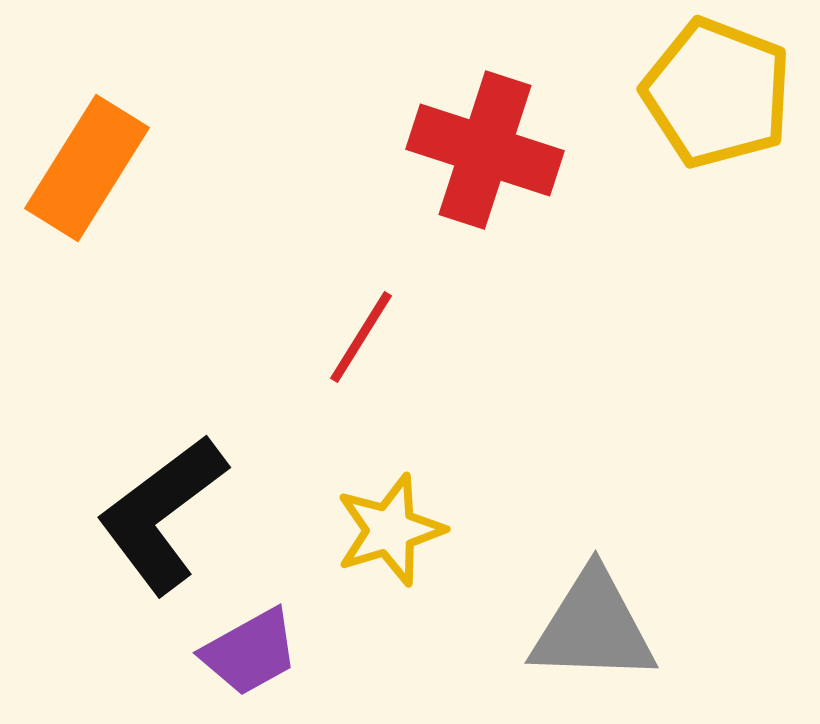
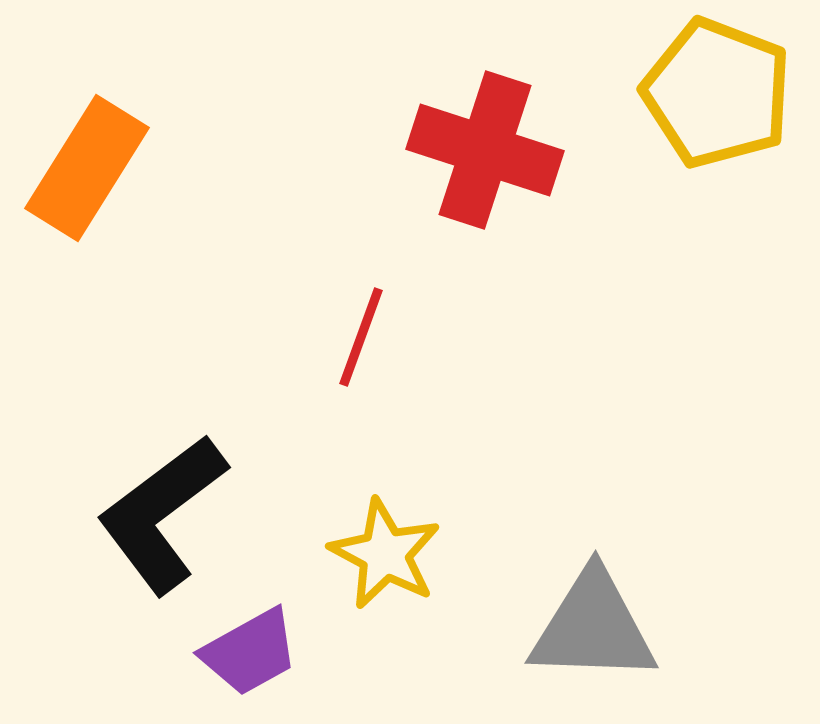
red line: rotated 12 degrees counterclockwise
yellow star: moved 5 px left, 24 px down; rotated 27 degrees counterclockwise
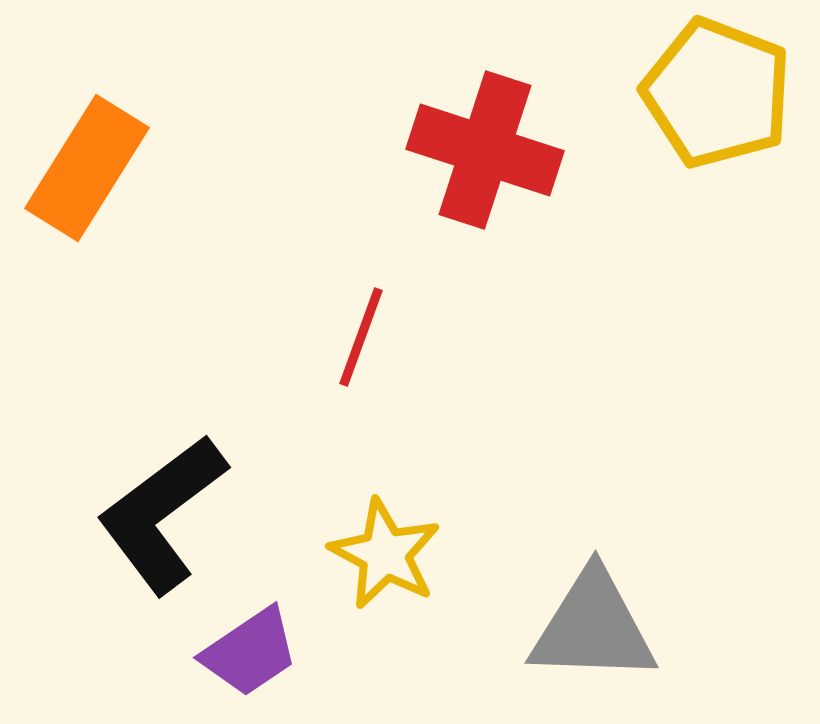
purple trapezoid: rotated 5 degrees counterclockwise
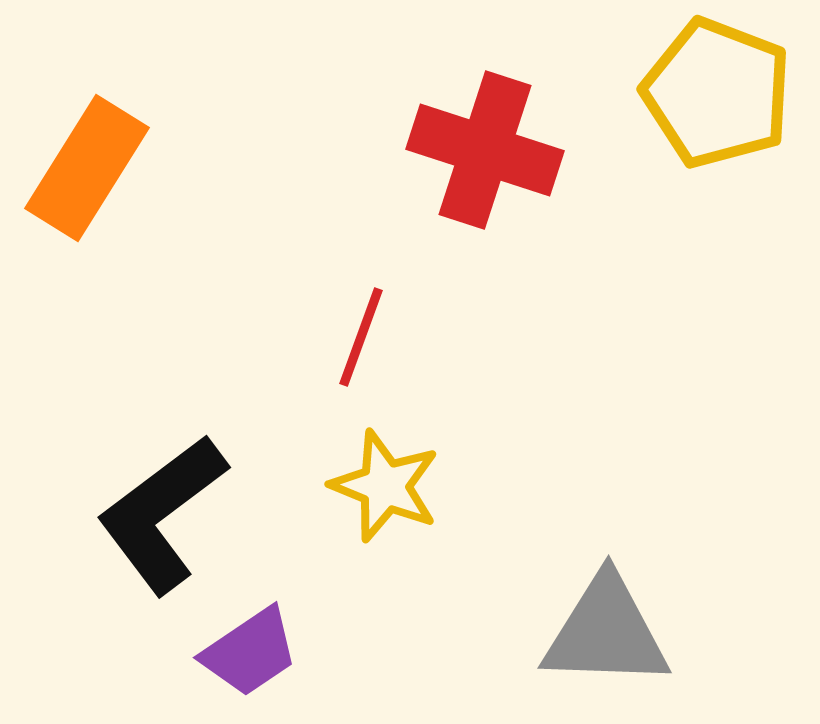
yellow star: moved 68 px up; rotated 6 degrees counterclockwise
gray triangle: moved 13 px right, 5 px down
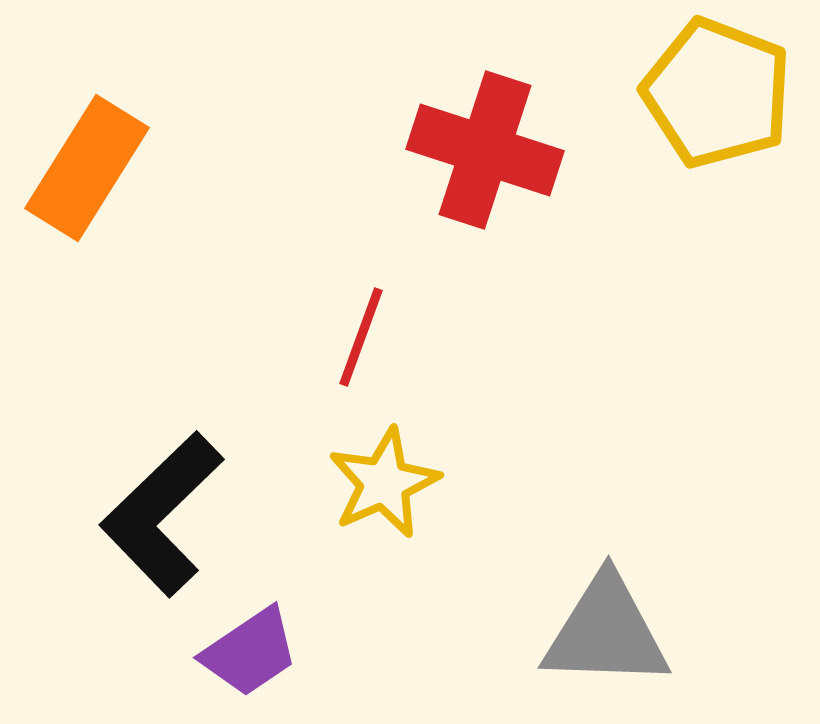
yellow star: moved 1 px left, 3 px up; rotated 26 degrees clockwise
black L-shape: rotated 7 degrees counterclockwise
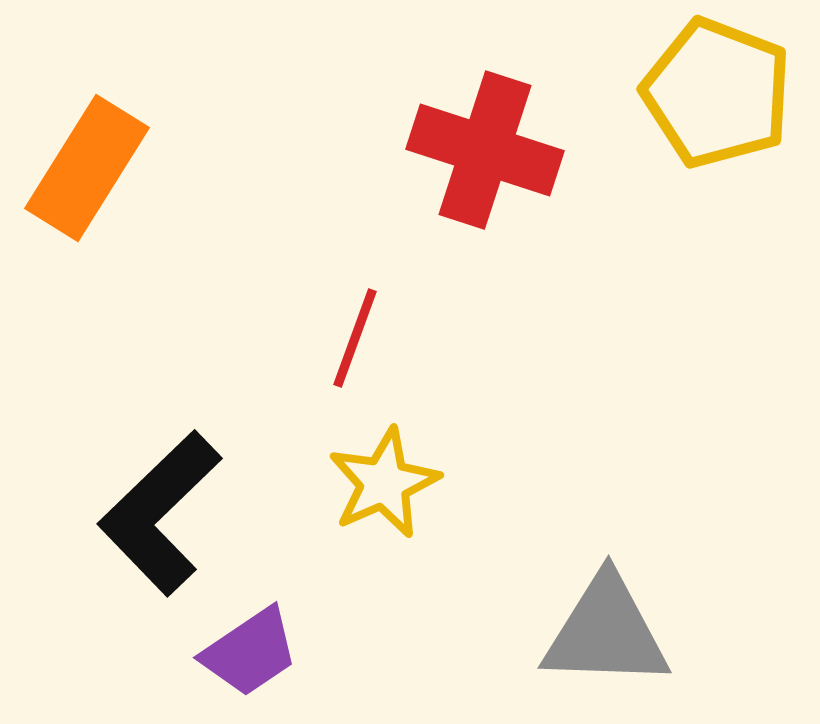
red line: moved 6 px left, 1 px down
black L-shape: moved 2 px left, 1 px up
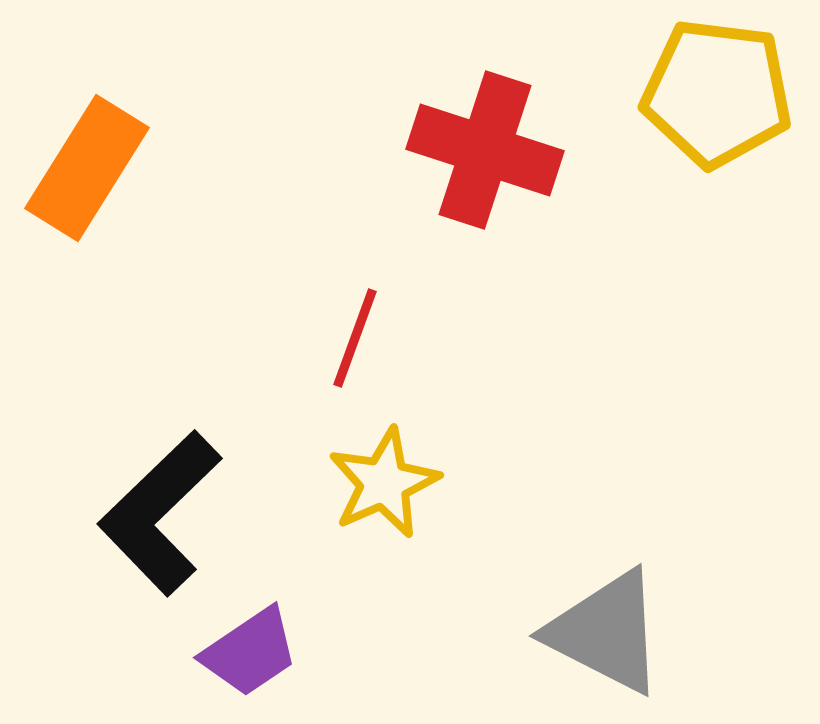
yellow pentagon: rotated 14 degrees counterclockwise
gray triangle: rotated 25 degrees clockwise
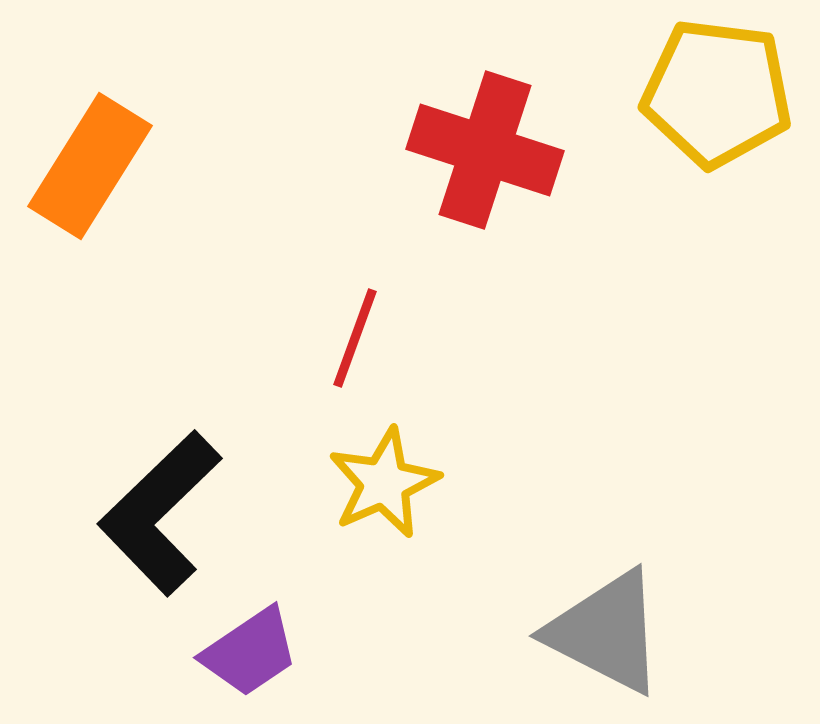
orange rectangle: moved 3 px right, 2 px up
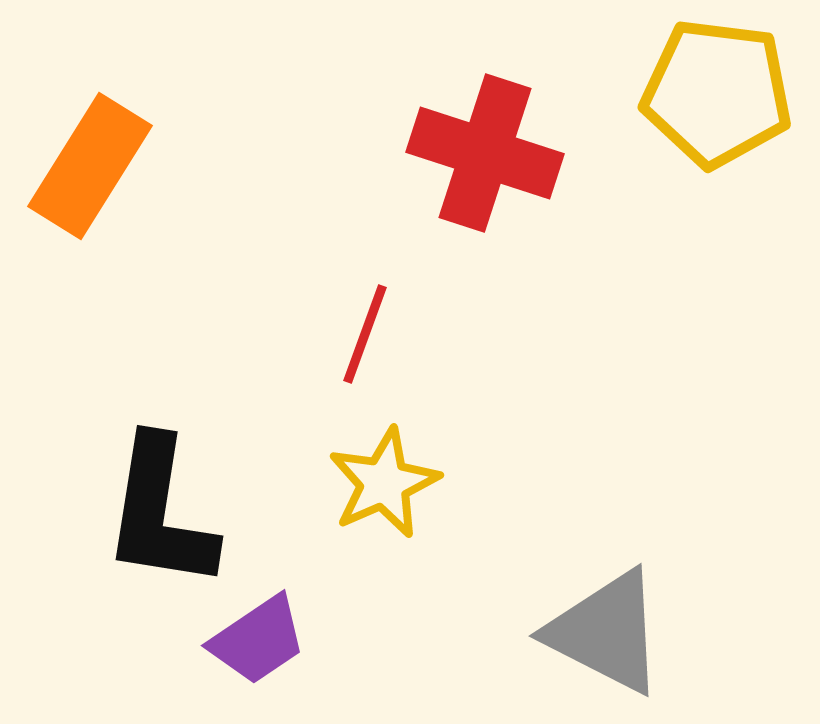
red cross: moved 3 px down
red line: moved 10 px right, 4 px up
black L-shape: rotated 37 degrees counterclockwise
purple trapezoid: moved 8 px right, 12 px up
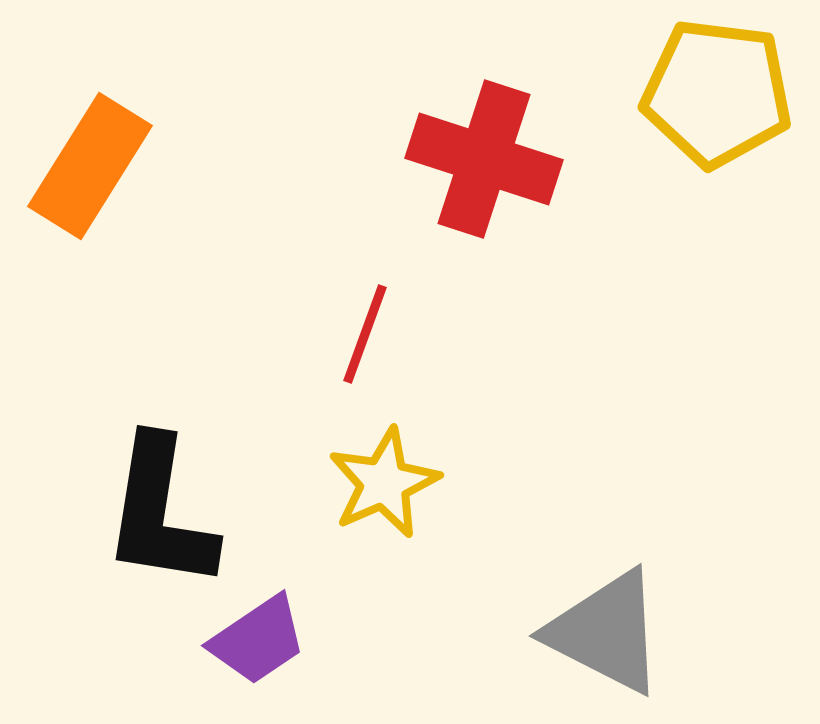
red cross: moved 1 px left, 6 px down
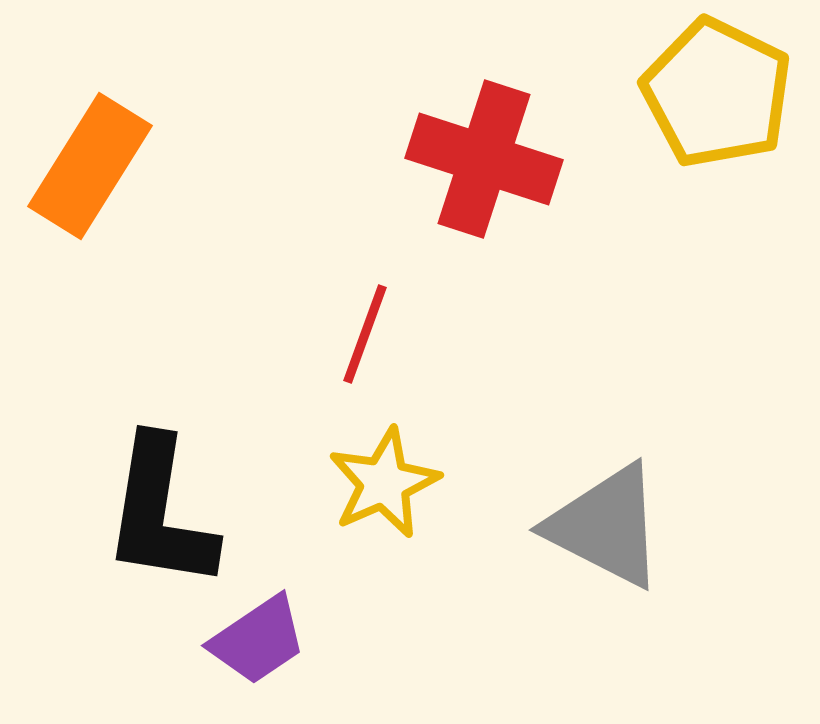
yellow pentagon: rotated 19 degrees clockwise
gray triangle: moved 106 px up
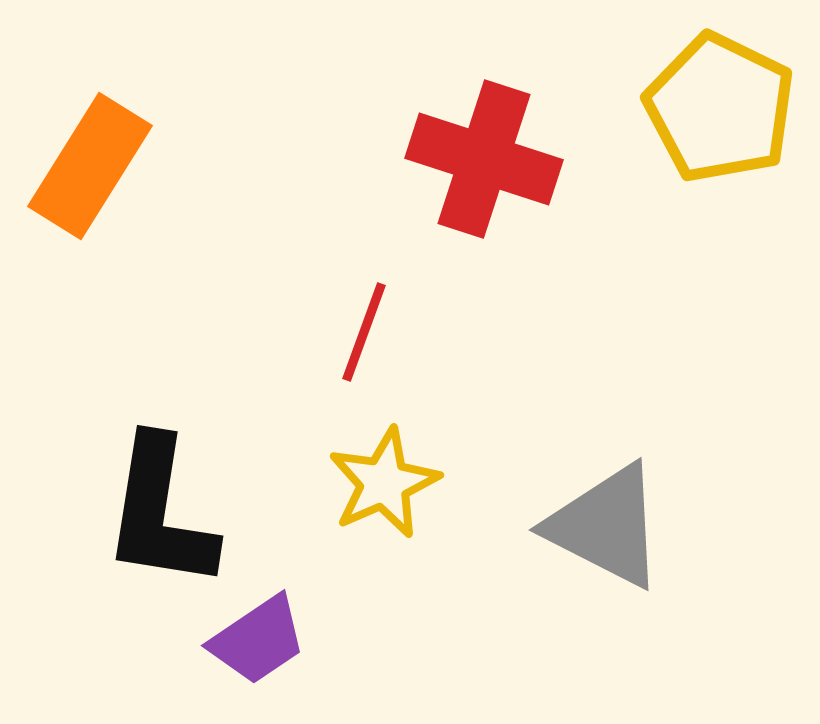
yellow pentagon: moved 3 px right, 15 px down
red line: moved 1 px left, 2 px up
